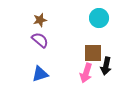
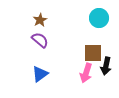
brown star: rotated 16 degrees counterclockwise
blue triangle: rotated 18 degrees counterclockwise
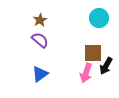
black arrow: rotated 18 degrees clockwise
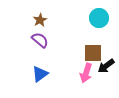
black arrow: rotated 24 degrees clockwise
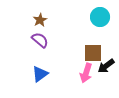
cyan circle: moved 1 px right, 1 px up
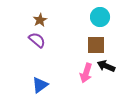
purple semicircle: moved 3 px left
brown square: moved 3 px right, 8 px up
black arrow: rotated 60 degrees clockwise
blue triangle: moved 11 px down
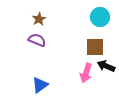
brown star: moved 1 px left, 1 px up
purple semicircle: rotated 18 degrees counterclockwise
brown square: moved 1 px left, 2 px down
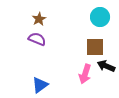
purple semicircle: moved 1 px up
pink arrow: moved 1 px left, 1 px down
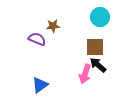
brown star: moved 14 px right, 7 px down; rotated 24 degrees clockwise
black arrow: moved 8 px left, 1 px up; rotated 18 degrees clockwise
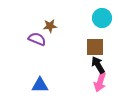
cyan circle: moved 2 px right, 1 px down
brown star: moved 3 px left
black arrow: rotated 18 degrees clockwise
pink arrow: moved 15 px right, 8 px down
blue triangle: rotated 36 degrees clockwise
